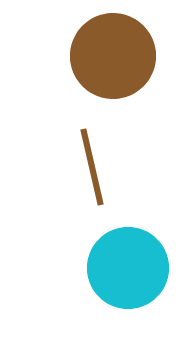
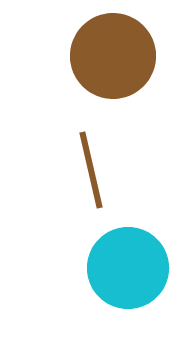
brown line: moved 1 px left, 3 px down
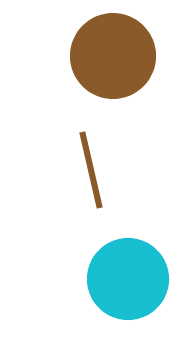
cyan circle: moved 11 px down
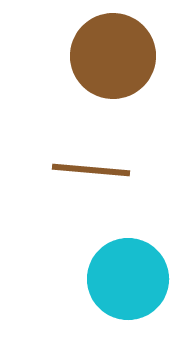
brown line: rotated 72 degrees counterclockwise
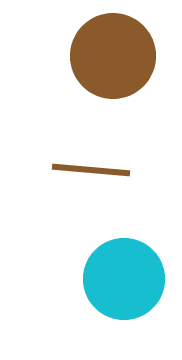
cyan circle: moved 4 px left
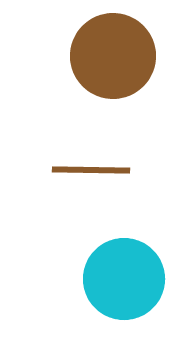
brown line: rotated 4 degrees counterclockwise
